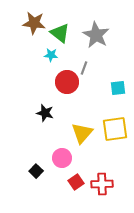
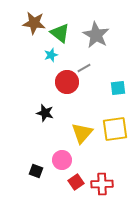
cyan star: rotated 24 degrees counterclockwise
gray line: rotated 40 degrees clockwise
pink circle: moved 2 px down
black square: rotated 24 degrees counterclockwise
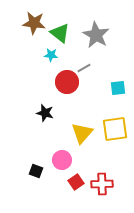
cyan star: rotated 24 degrees clockwise
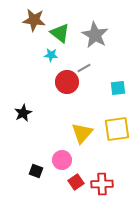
brown star: moved 3 px up
gray star: moved 1 px left
black star: moved 22 px left; rotated 30 degrees clockwise
yellow square: moved 2 px right
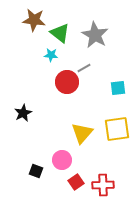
red cross: moved 1 px right, 1 px down
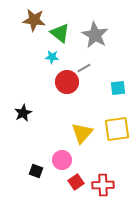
cyan star: moved 1 px right, 2 px down
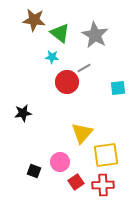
black star: rotated 18 degrees clockwise
yellow square: moved 11 px left, 26 px down
pink circle: moved 2 px left, 2 px down
black square: moved 2 px left
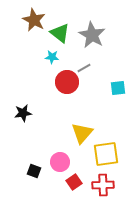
brown star: rotated 20 degrees clockwise
gray star: moved 3 px left
yellow square: moved 1 px up
red square: moved 2 px left
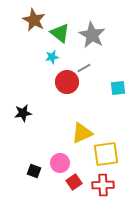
cyan star: rotated 16 degrees counterclockwise
yellow triangle: rotated 25 degrees clockwise
pink circle: moved 1 px down
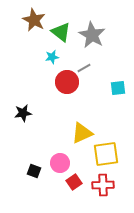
green triangle: moved 1 px right, 1 px up
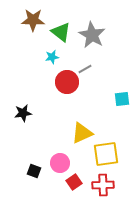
brown star: moved 1 px left; rotated 25 degrees counterclockwise
gray line: moved 1 px right, 1 px down
cyan square: moved 4 px right, 11 px down
